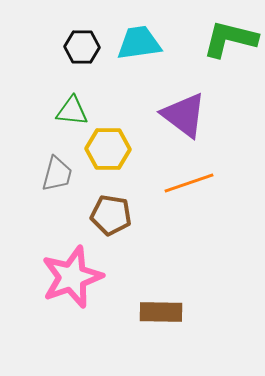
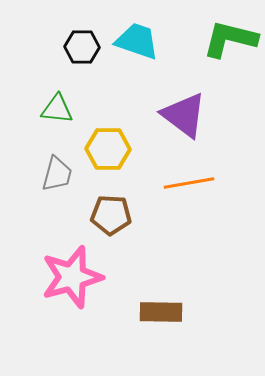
cyan trapezoid: moved 2 px left, 2 px up; rotated 27 degrees clockwise
green triangle: moved 15 px left, 2 px up
orange line: rotated 9 degrees clockwise
brown pentagon: rotated 6 degrees counterclockwise
pink star: rotated 4 degrees clockwise
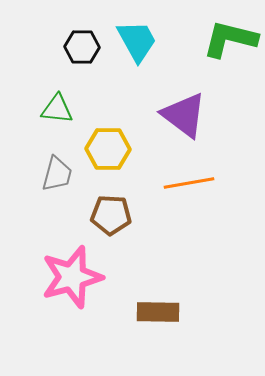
cyan trapezoid: rotated 42 degrees clockwise
brown rectangle: moved 3 px left
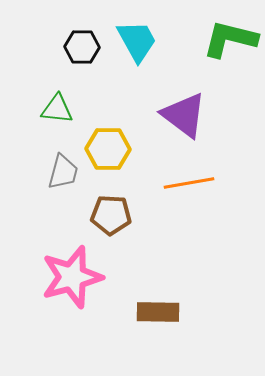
gray trapezoid: moved 6 px right, 2 px up
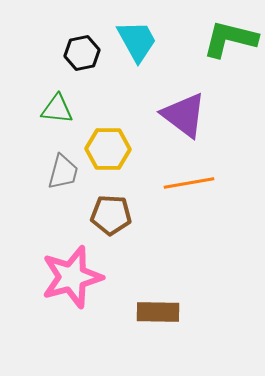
black hexagon: moved 6 px down; rotated 12 degrees counterclockwise
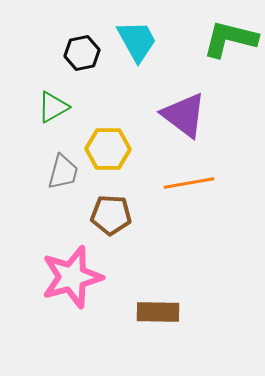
green triangle: moved 4 px left, 2 px up; rotated 36 degrees counterclockwise
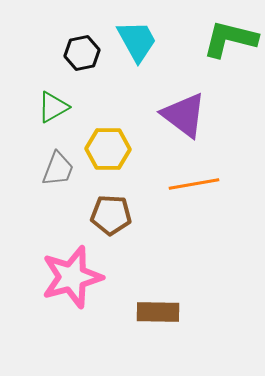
gray trapezoid: moved 5 px left, 3 px up; rotated 6 degrees clockwise
orange line: moved 5 px right, 1 px down
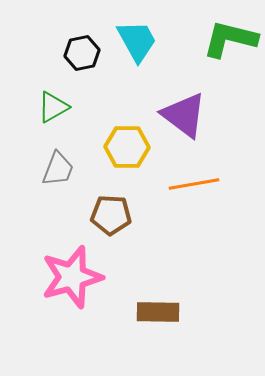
yellow hexagon: moved 19 px right, 2 px up
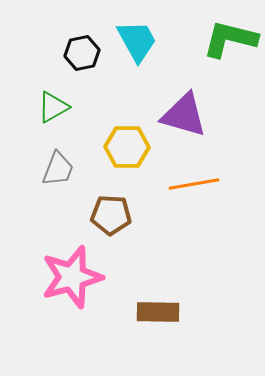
purple triangle: rotated 21 degrees counterclockwise
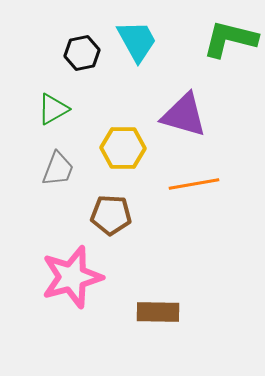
green triangle: moved 2 px down
yellow hexagon: moved 4 px left, 1 px down
